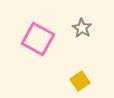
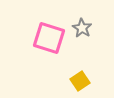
pink square: moved 11 px right, 1 px up; rotated 12 degrees counterclockwise
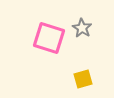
yellow square: moved 3 px right, 2 px up; rotated 18 degrees clockwise
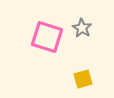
pink square: moved 2 px left, 1 px up
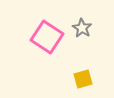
pink square: rotated 16 degrees clockwise
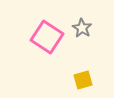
yellow square: moved 1 px down
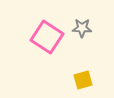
gray star: rotated 30 degrees counterclockwise
